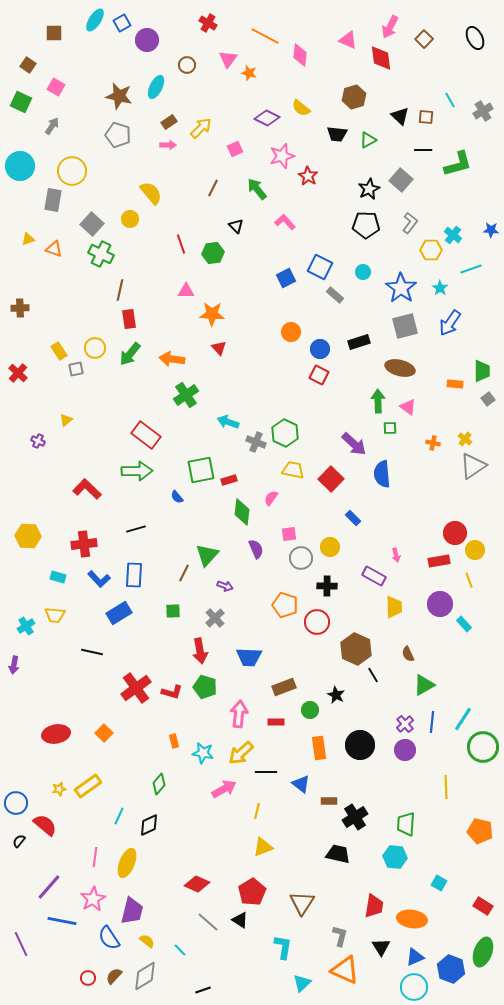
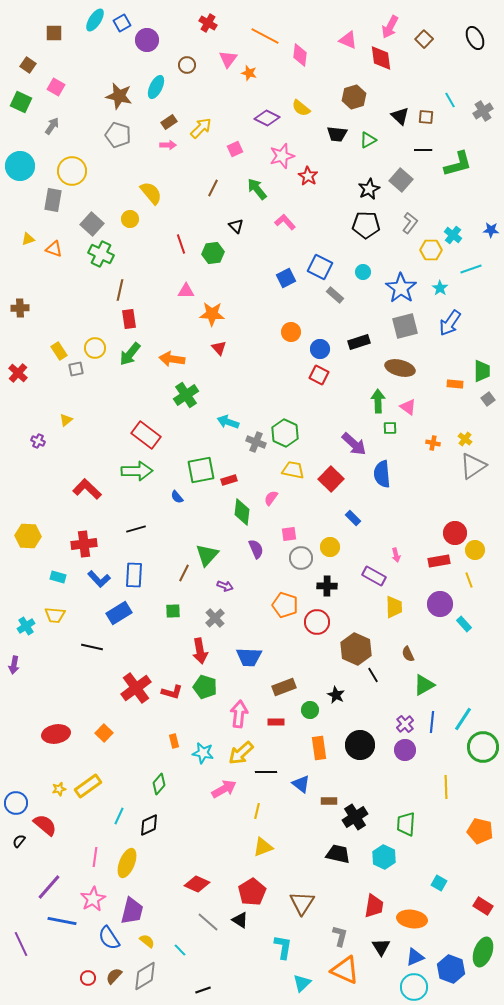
black line at (92, 652): moved 5 px up
cyan hexagon at (395, 857): moved 11 px left; rotated 20 degrees clockwise
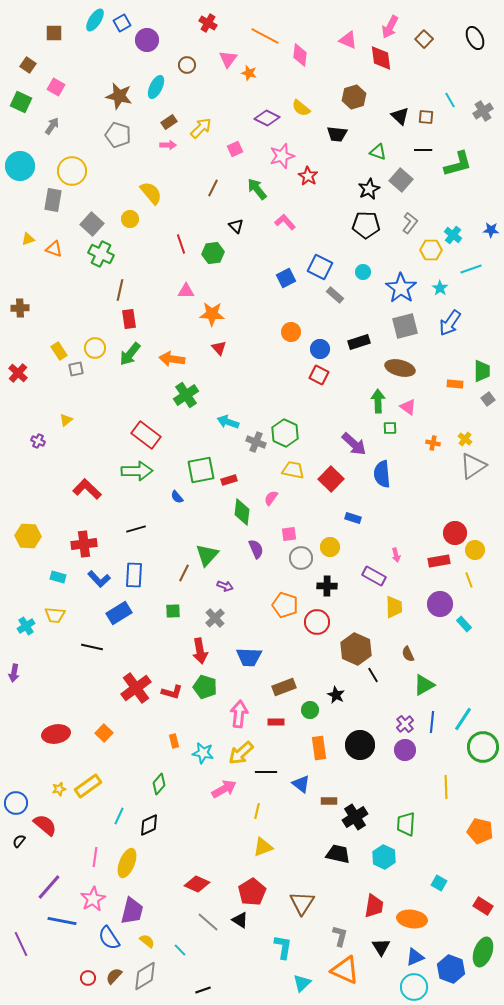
green triangle at (368, 140): moved 10 px right, 12 px down; rotated 48 degrees clockwise
blue rectangle at (353, 518): rotated 28 degrees counterclockwise
purple arrow at (14, 665): moved 8 px down
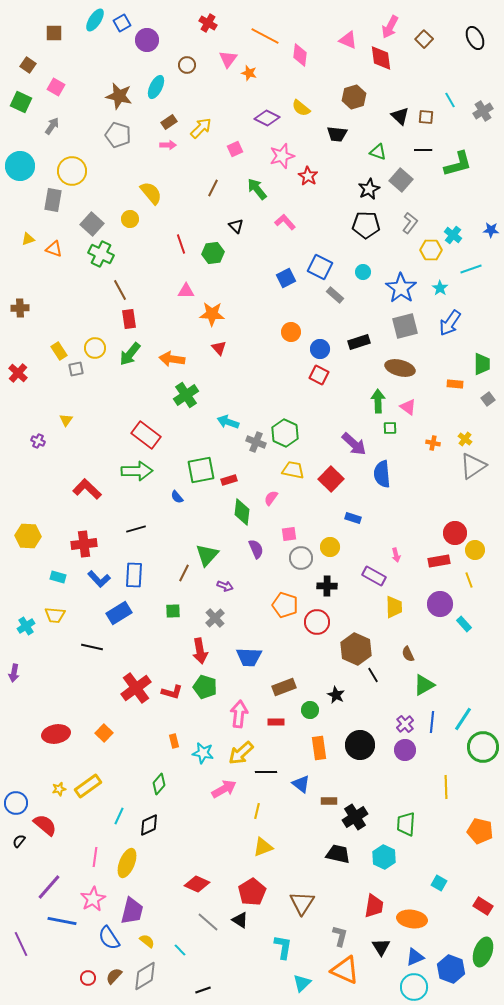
brown line at (120, 290): rotated 40 degrees counterclockwise
green trapezoid at (482, 371): moved 7 px up
yellow triangle at (66, 420): rotated 16 degrees counterclockwise
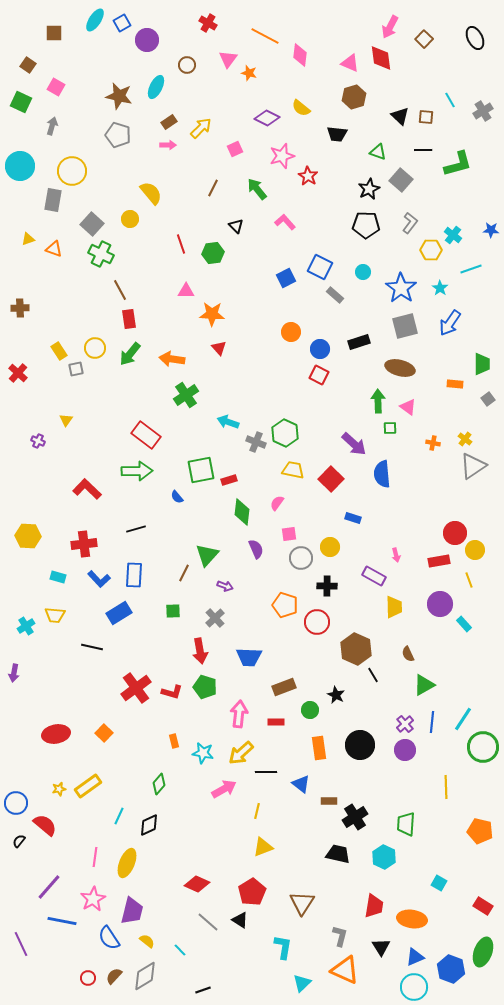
pink triangle at (348, 40): moved 2 px right, 23 px down
gray arrow at (52, 126): rotated 18 degrees counterclockwise
pink semicircle at (271, 498): moved 6 px right, 5 px down
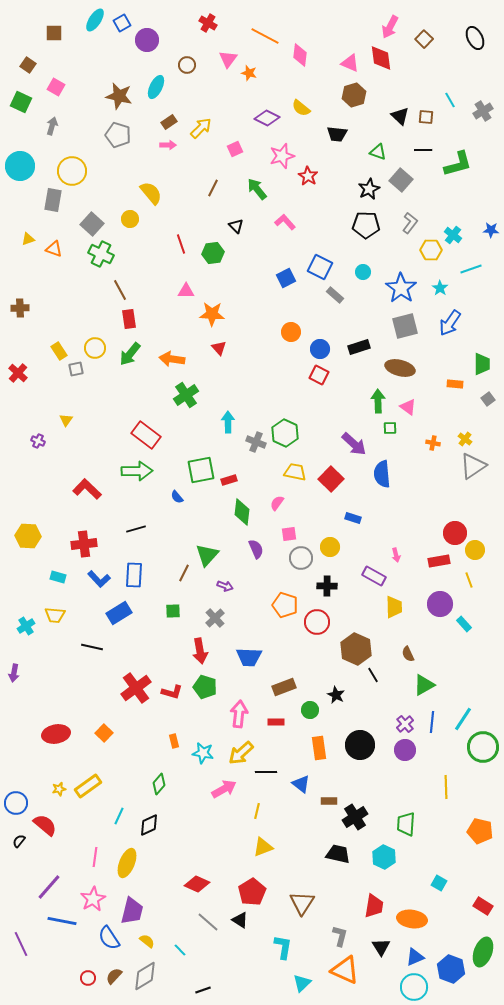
brown hexagon at (354, 97): moved 2 px up
black rectangle at (359, 342): moved 5 px down
cyan arrow at (228, 422): rotated 70 degrees clockwise
yellow trapezoid at (293, 470): moved 2 px right, 2 px down
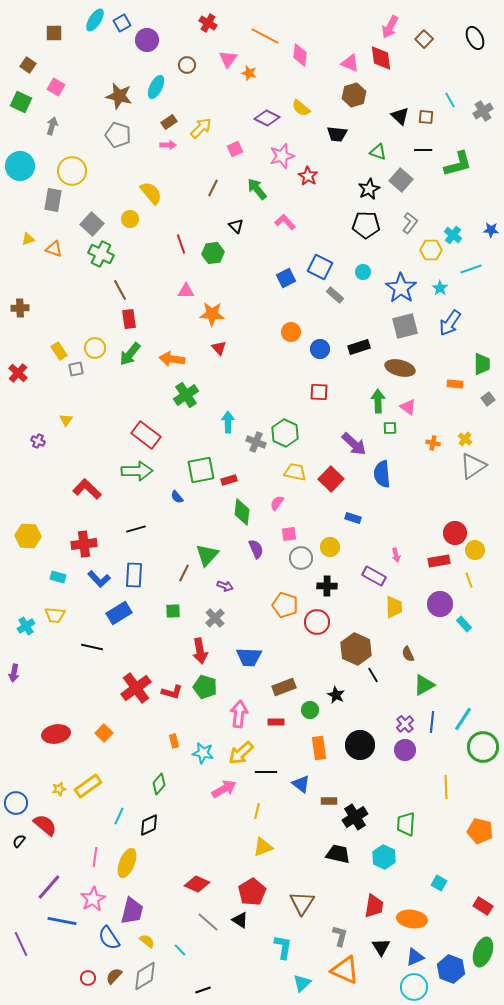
red square at (319, 375): moved 17 px down; rotated 24 degrees counterclockwise
